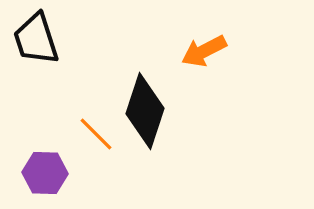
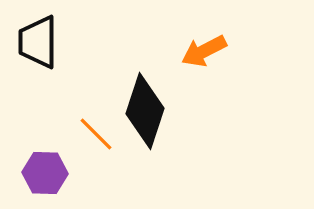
black trapezoid: moved 2 px right, 3 px down; rotated 18 degrees clockwise
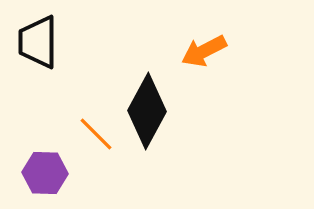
black diamond: moved 2 px right; rotated 10 degrees clockwise
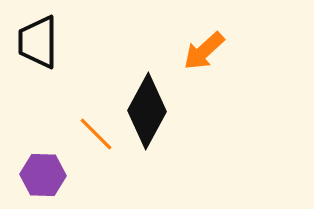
orange arrow: rotated 15 degrees counterclockwise
purple hexagon: moved 2 px left, 2 px down
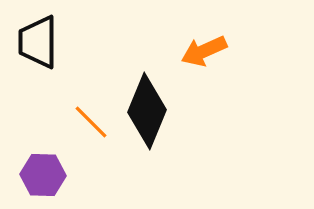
orange arrow: rotated 18 degrees clockwise
black diamond: rotated 6 degrees counterclockwise
orange line: moved 5 px left, 12 px up
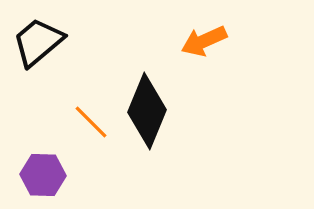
black trapezoid: rotated 50 degrees clockwise
orange arrow: moved 10 px up
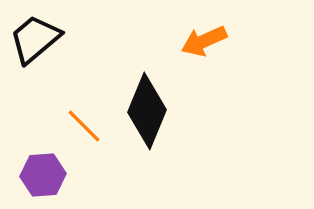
black trapezoid: moved 3 px left, 3 px up
orange line: moved 7 px left, 4 px down
purple hexagon: rotated 6 degrees counterclockwise
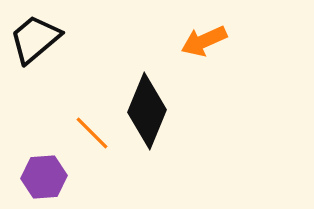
orange line: moved 8 px right, 7 px down
purple hexagon: moved 1 px right, 2 px down
